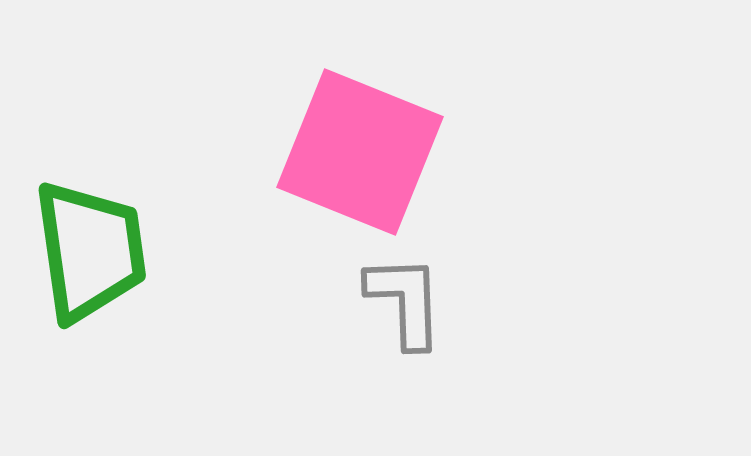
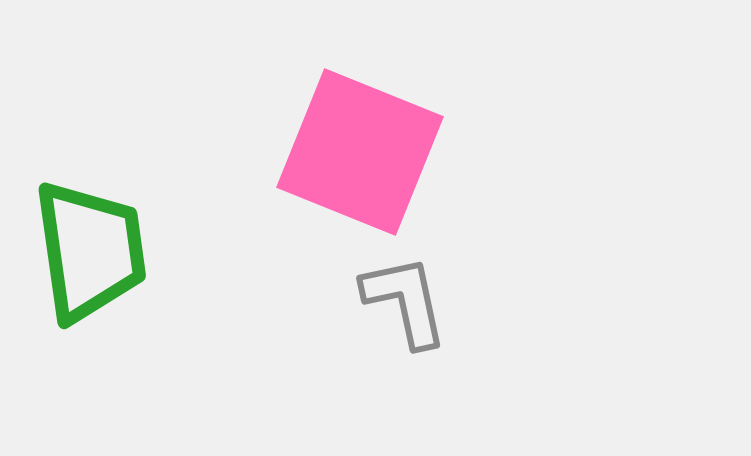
gray L-shape: rotated 10 degrees counterclockwise
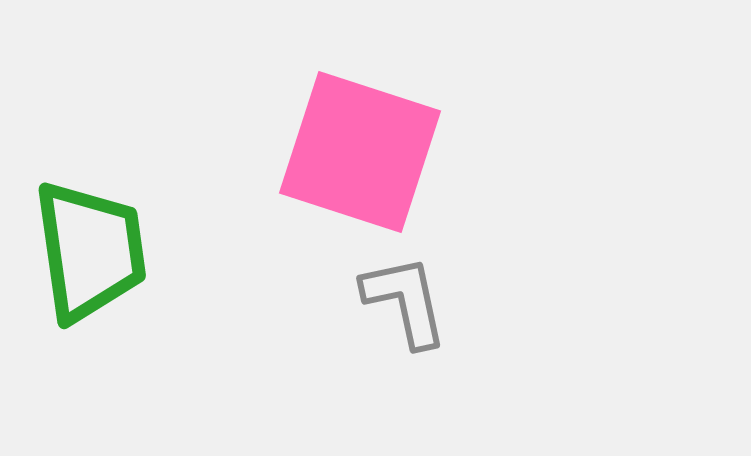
pink square: rotated 4 degrees counterclockwise
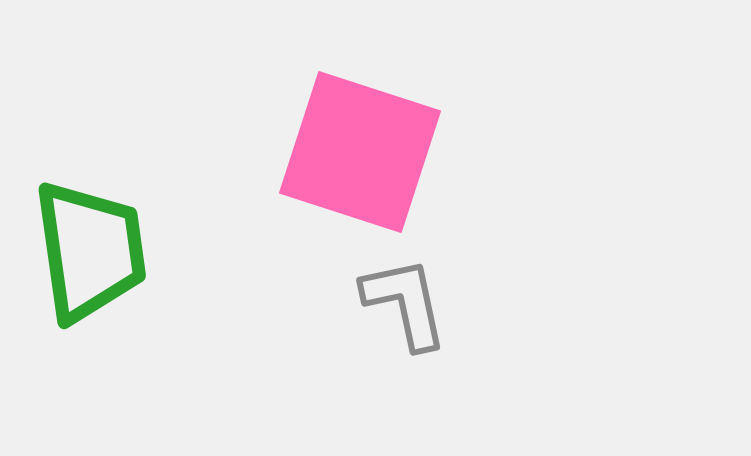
gray L-shape: moved 2 px down
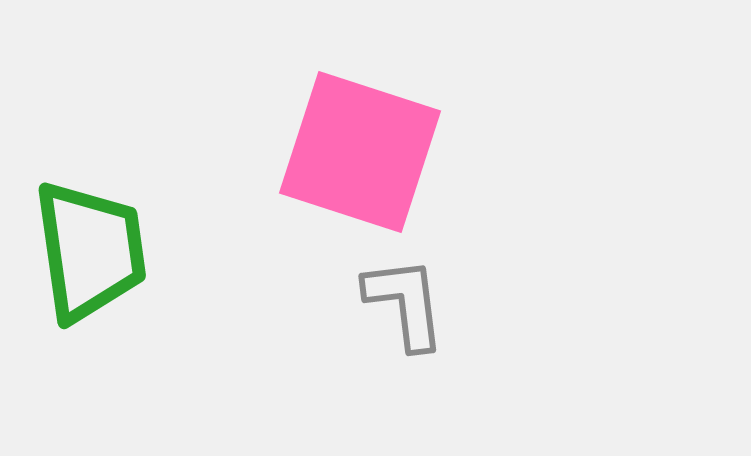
gray L-shape: rotated 5 degrees clockwise
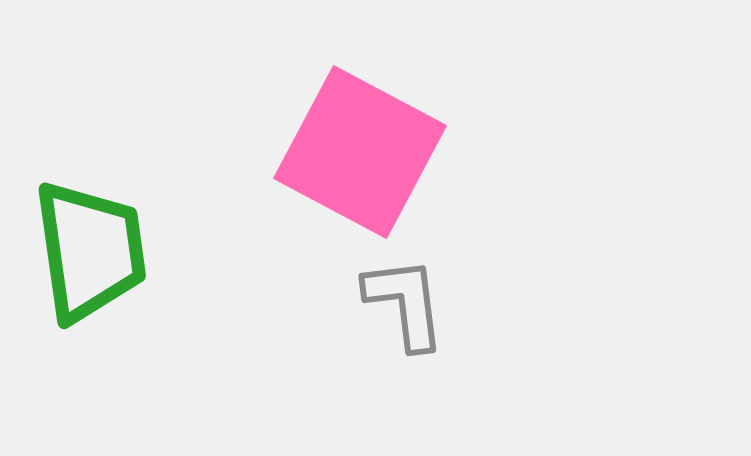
pink square: rotated 10 degrees clockwise
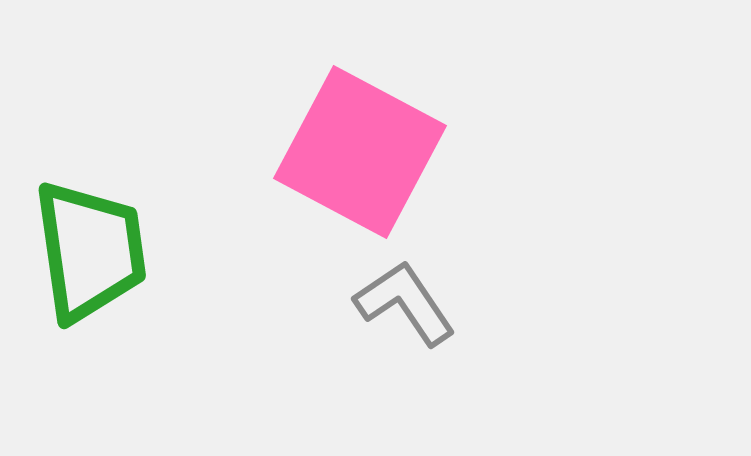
gray L-shape: rotated 27 degrees counterclockwise
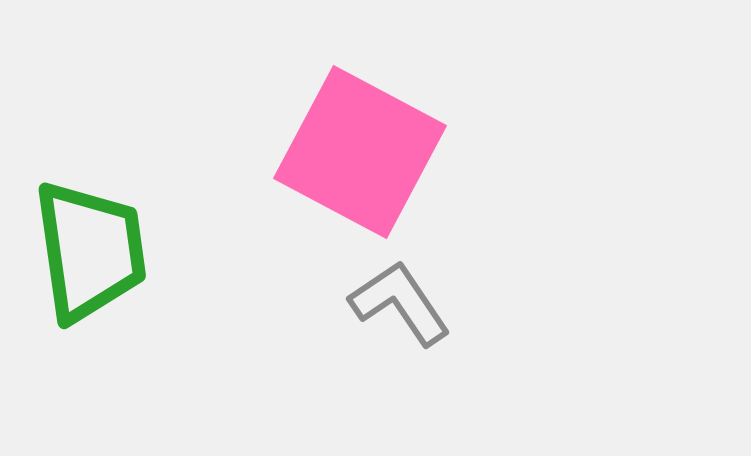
gray L-shape: moved 5 px left
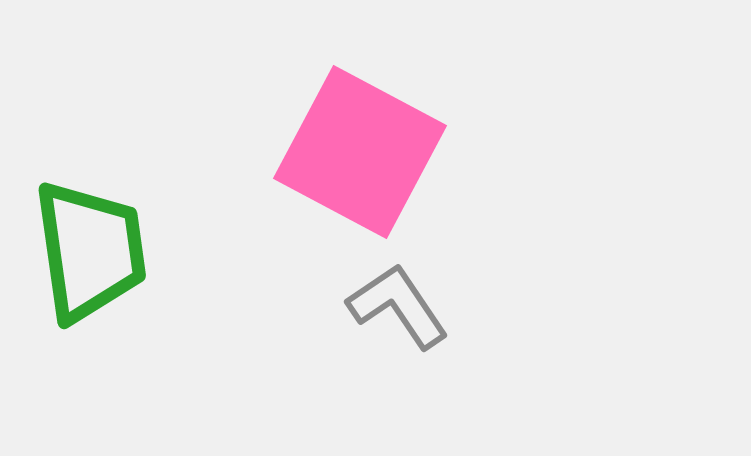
gray L-shape: moved 2 px left, 3 px down
